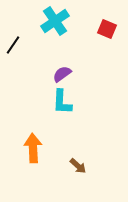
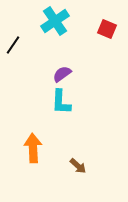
cyan L-shape: moved 1 px left
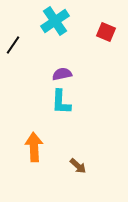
red square: moved 1 px left, 3 px down
purple semicircle: rotated 24 degrees clockwise
orange arrow: moved 1 px right, 1 px up
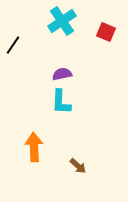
cyan cross: moved 7 px right
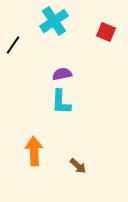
cyan cross: moved 8 px left
orange arrow: moved 4 px down
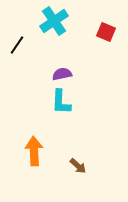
black line: moved 4 px right
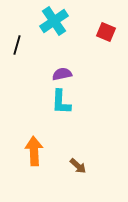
black line: rotated 18 degrees counterclockwise
